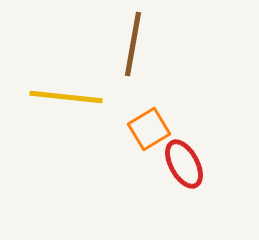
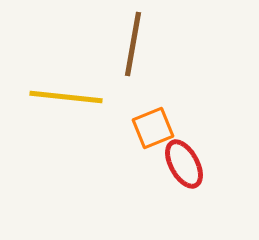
orange square: moved 4 px right, 1 px up; rotated 9 degrees clockwise
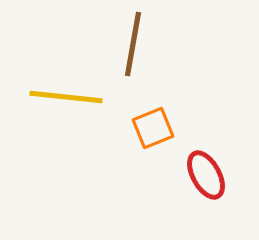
red ellipse: moved 22 px right, 11 px down
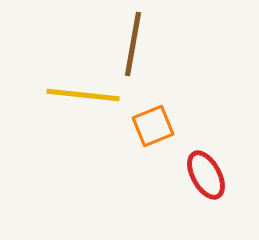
yellow line: moved 17 px right, 2 px up
orange square: moved 2 px up
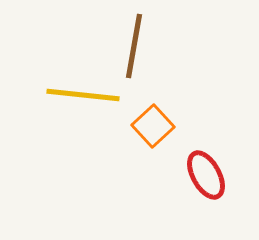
brown line: moved 1 px right, 2 px down
orange square: rotated 21 degrees counterclockwise
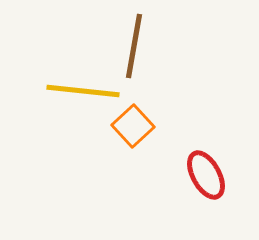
yellow line: moved 4 px up
orange square: moved 20 px left
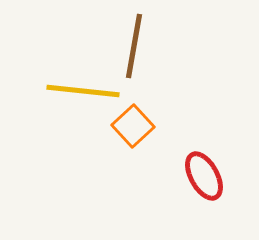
red ellipse: moved 2 px left, 1 px down
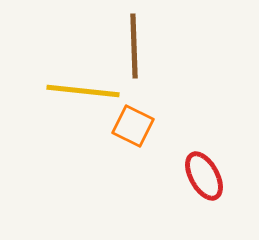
brown line: rotated 12 degrees counterclockwise
orange square: rotated 21 degrees counterclockwise
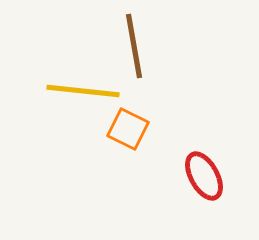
brown line: rotated 8 degrees counterclockwise
orange square: moved 5 px left, 3 px down
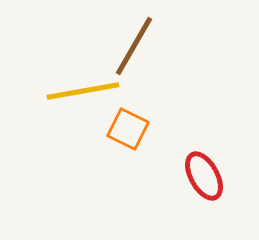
brown line: rotated 40 degrees clockwise
yellow line: rotated 16 degrees counterclockwise
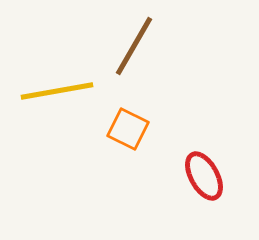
yellow line: moved 26 px left
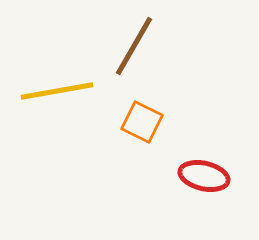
orange square: moved 14 px right, 7 px up
red ellipse: rotated 48 degrees counterclockwise
